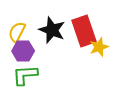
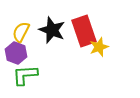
yellow semicircle: moved 4 px right
purple hexagon: moved 7 px left, 2 px down; rotated 20 degrees clockwise
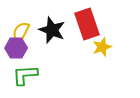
red rectangle: moved 3 px right, 7 px up
yellow star: moved 3 px right
purple hexagon: moved 5 px up; rotated 20 degrees counterclockwise
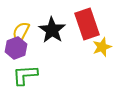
black star: rotated 12 degrees clockwise
purple hexagon: rotated 20 degrees counterclockwise
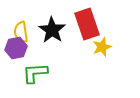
yellow semicircle: rotated 35 degrees counterclockwise
purple hexagon: rotated 10 degrees clockwise
green L-shape: moved 10 px right, 2 px up
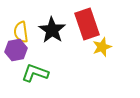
purple hexagon: moved 2 px down
green L-shape: rotated 24 degrees clockwise
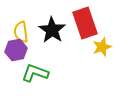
red rectangle: moved 2 px left, 1 px up
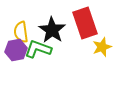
green L-shape: moved 3 px right, 24 px up
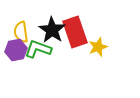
red rectangle: moved 10 px left, 9 px down
yellow star: moved 4 px left
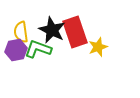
black star: rotated 8 degrees counterclockwise
